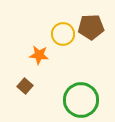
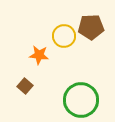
yellow circle: moved 1 px right, 2 px down
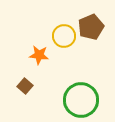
brown pentagon: rotated 20 degrees counterclockwise
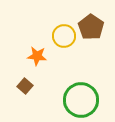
brown pentagon: rotated 15 degrees counterclockwise
orange star: moved 2 px left, 1 px down
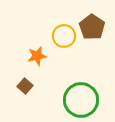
brown pentagon: moved 1 px right
orange star: rotated 18 degrees counterclockwise
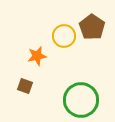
brown square: rotated 21 degrees counterclockwise
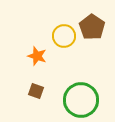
orange star: rotated 30 degrees clockwise
brown square: moved 11 px right, 5 px down
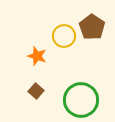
brown square: rotated 21 degrees clockwise
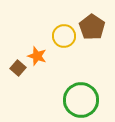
brown square: moved 18 px left, 23 px up
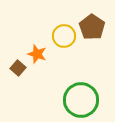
orange star: moved 2 px up
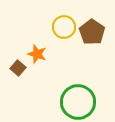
brown pentagon: moved 5 px down
yellow circle: moved 9 px up
green circle: moved 3 px left, 2 px down
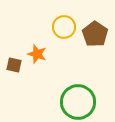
brown pentagon: moved 3 px right, 2 px down
brown square: moved 4 px left, 3 px up; rotated 28 degrees counterclockwise
